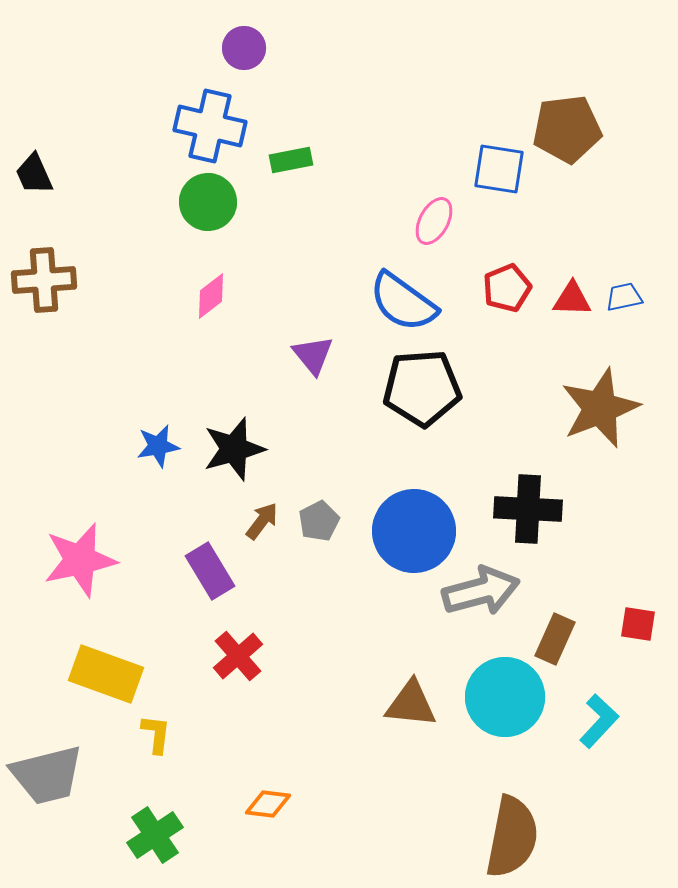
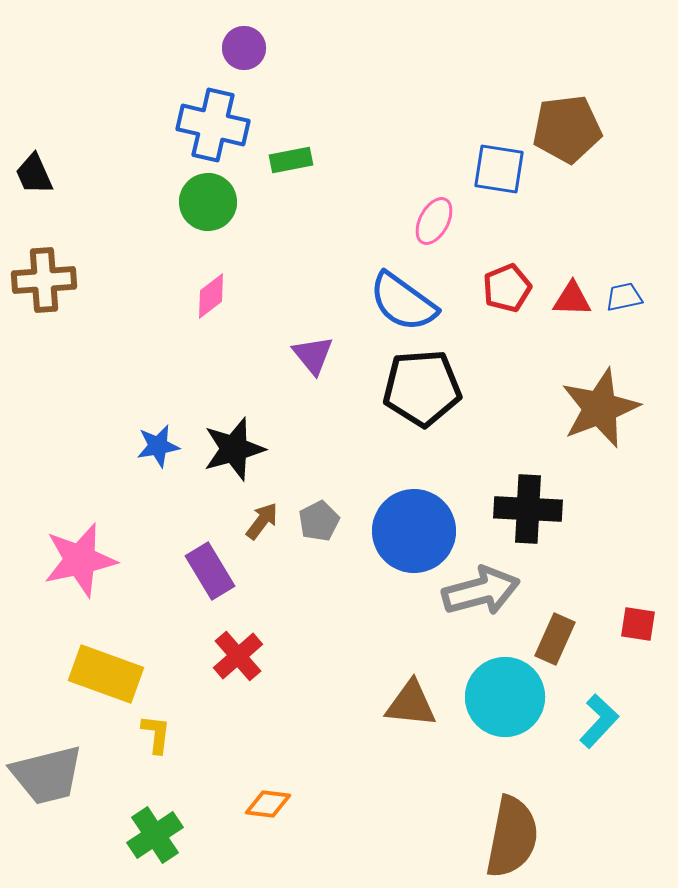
blue cross: moved 3 px right, 1 px up
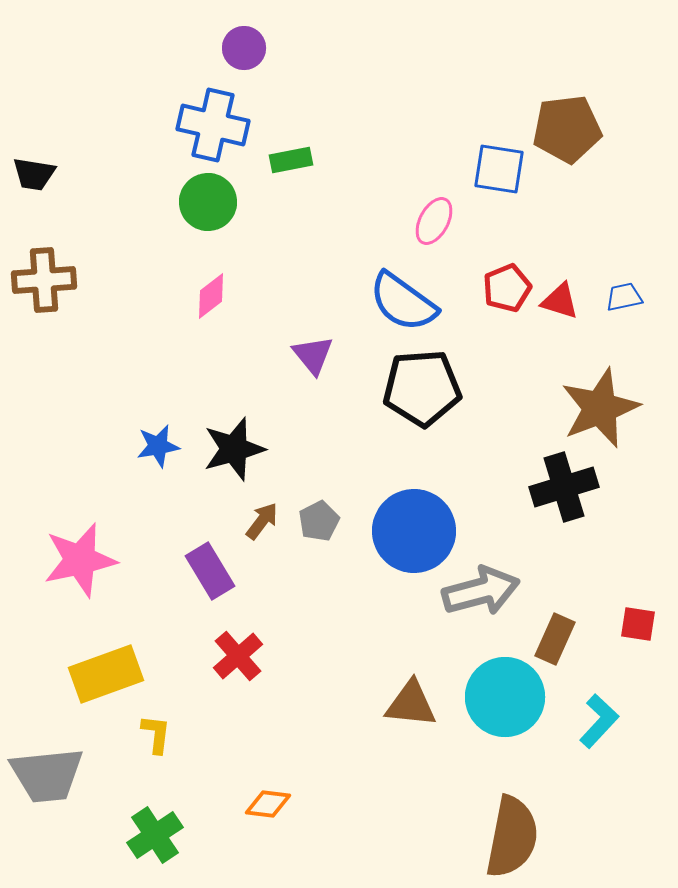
black trapezoid: rotated 57 degrees counterclockwise
red triangle: moved 12 px left, 2 px down; rotated 15 degrees clockwise
black cross: moved 36 px right, 22 px up; rotated 20 degrees counterclockwise
yellow rectangle: rotated 40 degrees counterclockwise
gray trapezoid: rotated 8 degrees clockwise
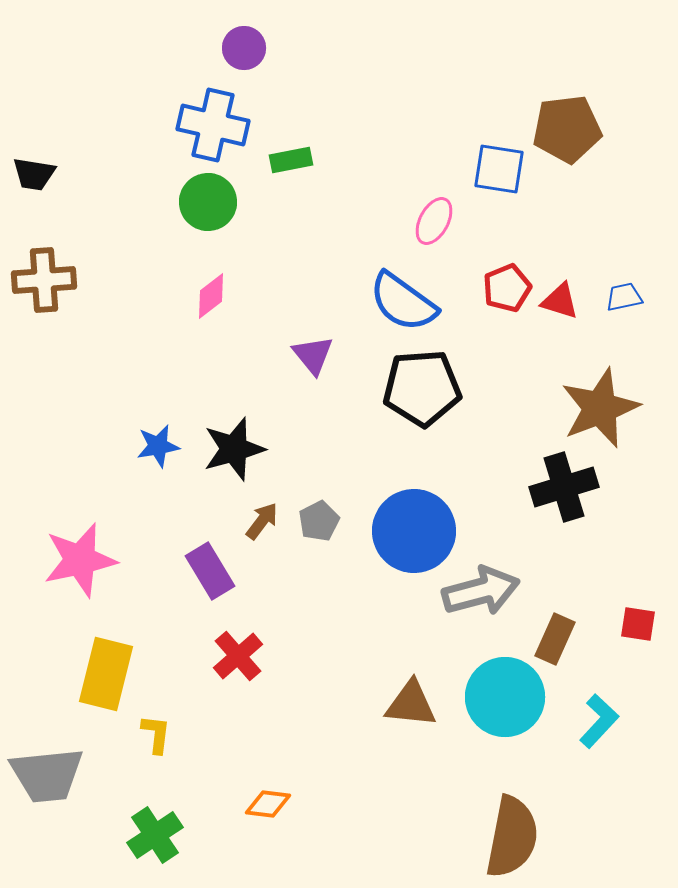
yellow rectangle: rotated 56 degrees counterclockwise
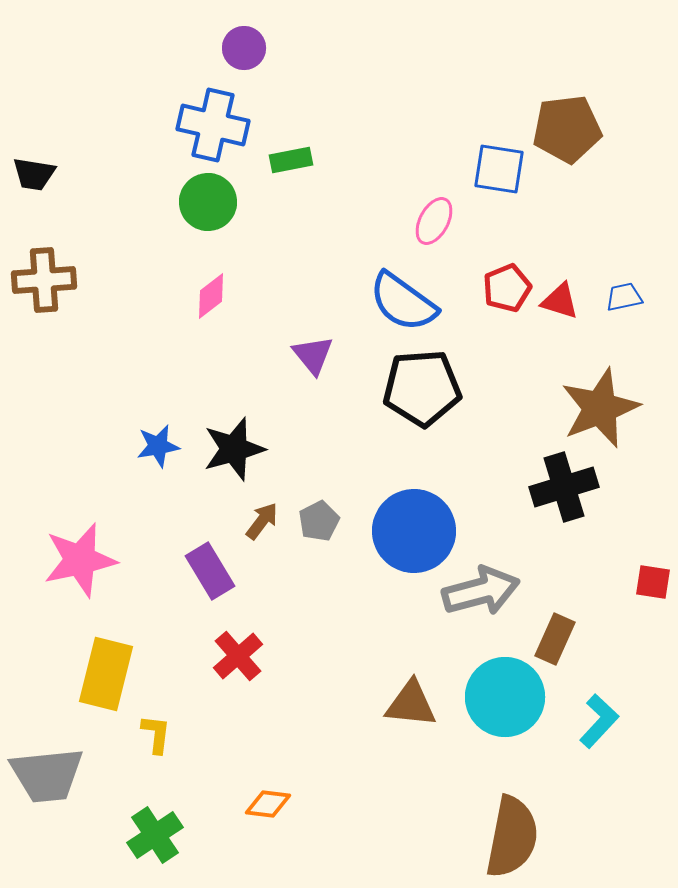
red square: moved 15 px right, 42 px up
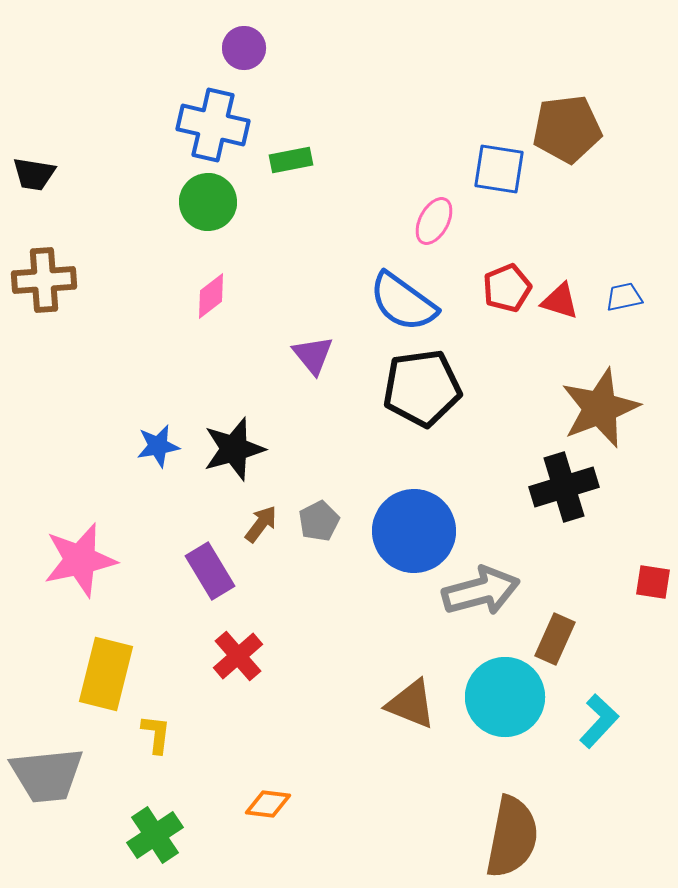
black pentagon: rotated 4 degrees counterclockwise
brown arrow: moved 1 px left, 3 px down
brown triangle: rotated 16 degrees clockwise
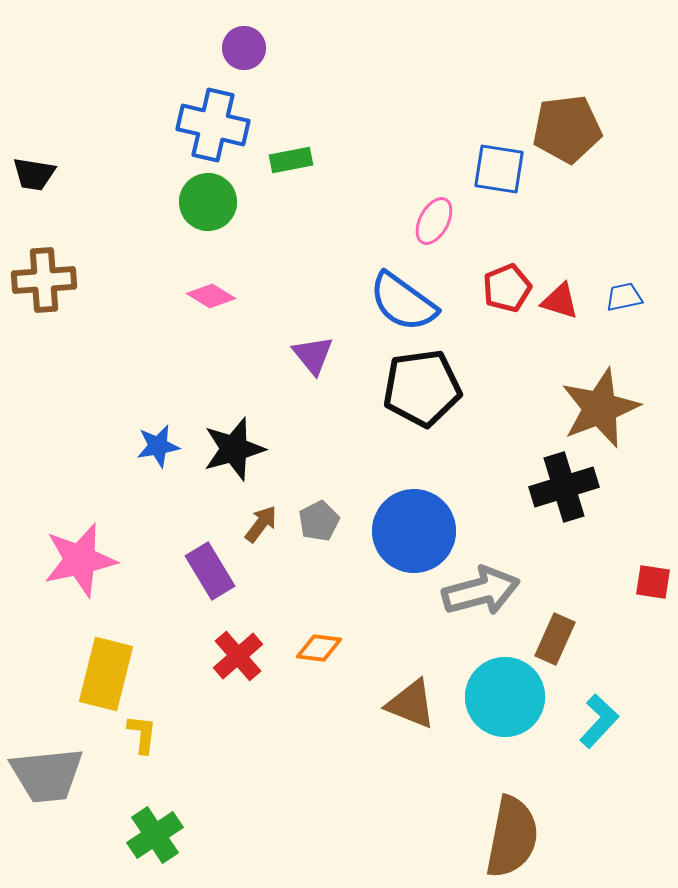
pink diamond: rotated 69 degrees clockwise
yellow L-shape: moved 14 px left
orange diamond: moved 51 px right, 156 px up
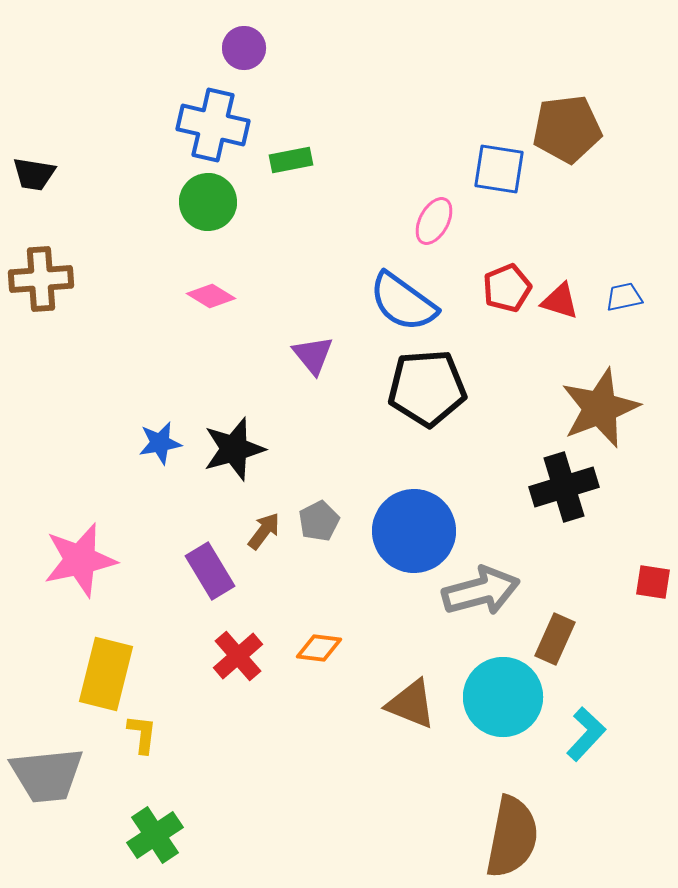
brown cross: moved 3 px left, 1 px up
black pentagon: moved 5 px right; rotated 4 degrees clockwise
blue star: moved 2 px right, 3 px up
brown arrow: moved 3 px right, 7 px down
cyan circle: moved 2 px left
cyan L-shape: moved 13 px left, 13 px down
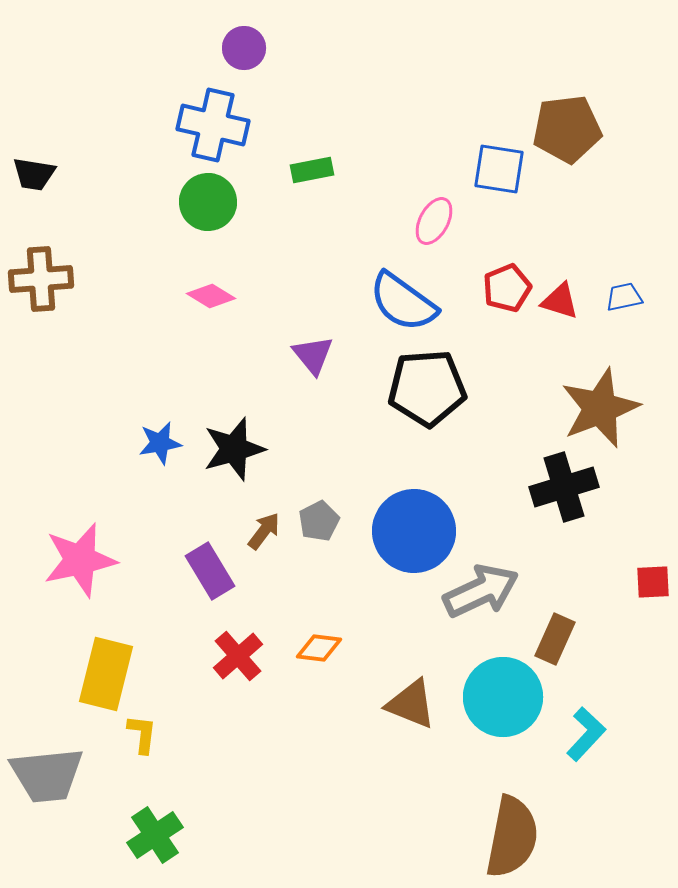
green rectangle: moved 21 px right, 10 px down
red square: rotated 12 degrees counterclockwise
gray arrow: rotated 10 degrees counterclockwise
